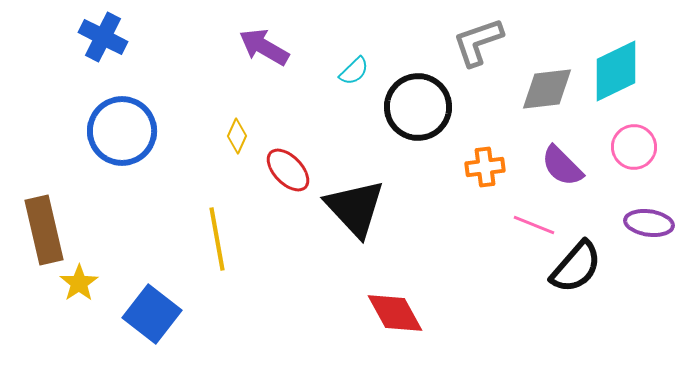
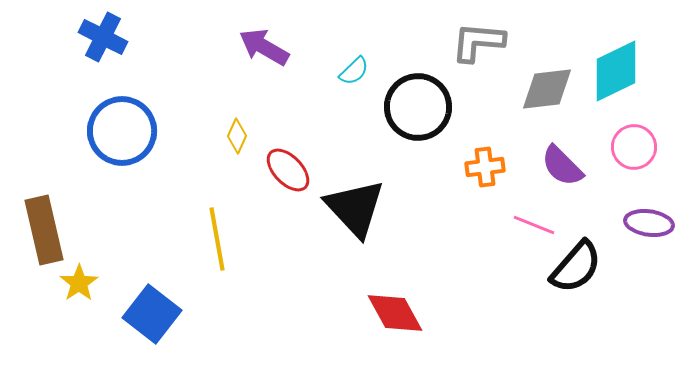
gray L-shape: rotated 24 degrees clockwise
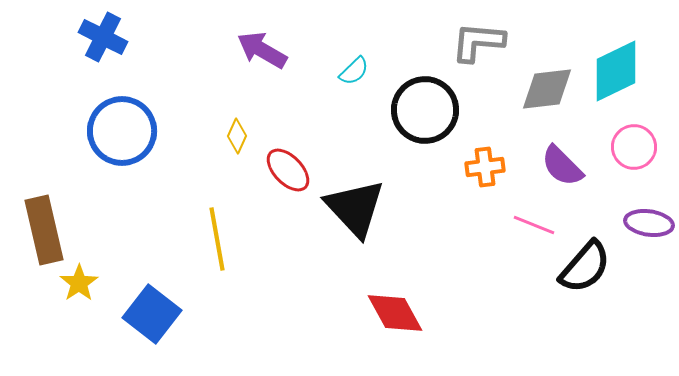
purple arrow: moved 2 px left, 3 px down
black circle: moved 7 px right, 3 px down
black semicircle: moved 9 px right
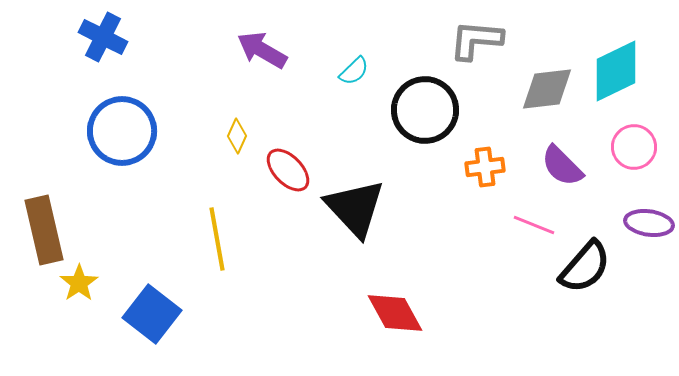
gray L-shape: moved 2 px left, 2 px up
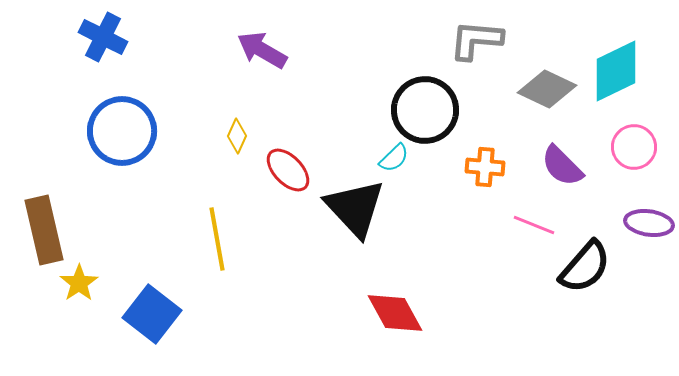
cyan semicircle: moved 40 px right, 87 px down
gray diamond: rotated 32 degrees clockwise
orange cross: rotated 12 degrees clockwise
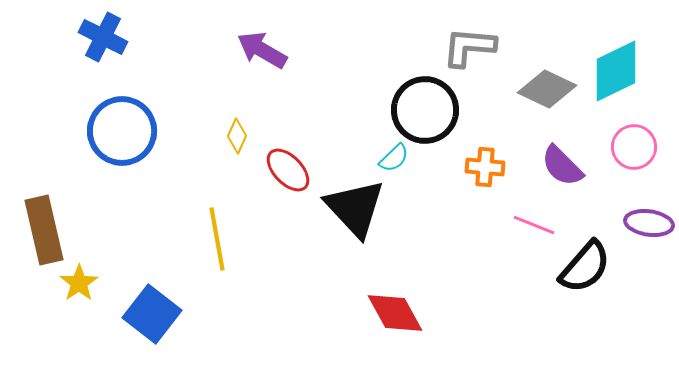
gray L-shape: moved 7 px left, 7 px down
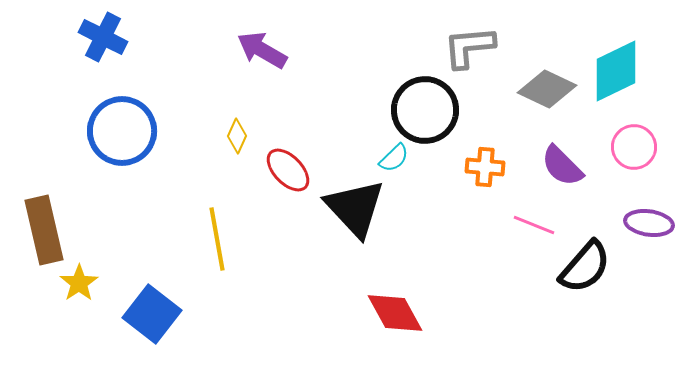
gray L-shape: rotated 10 degrees counterclockwise
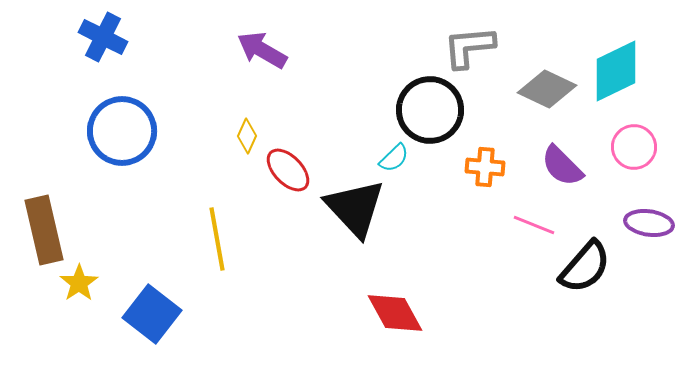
black circle: moved 5 px right
yellow diamond: moved 10 px right
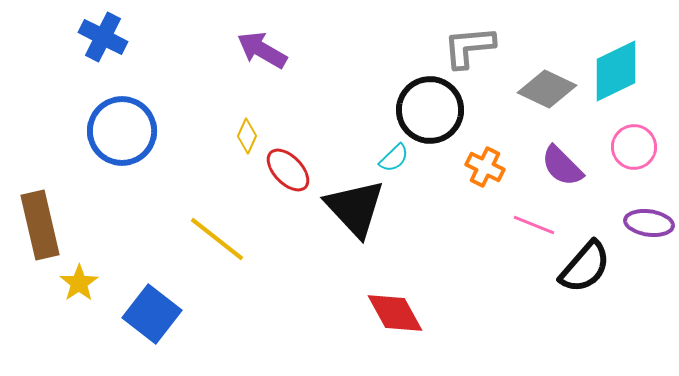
orange cross: rotated 21 degrees clockwise
brown rectangle: moved 4 px left, 5 px up
yellow line: rotated 42 degrees counterclockwise
